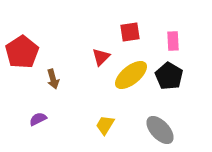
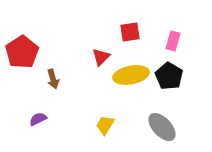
pink rectangle: rotated 18 degrees clockwise
yellow ellipse: rotated 28 degrees clockwise
gray ellipse: moved 2 px right, 3 px up
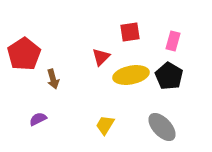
red pentagon: moved 2 px right, 2 px down
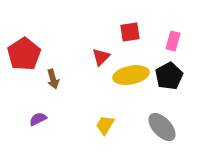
black pentagon: rotated 12 degrees clockwise
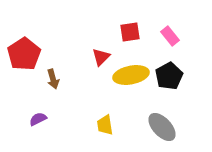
pink rectangle: moved 3 px left, 5 px up; rotated 54 degrees counterclockwise
yellow trapezoid: rotated 40 degrees counterclockwise
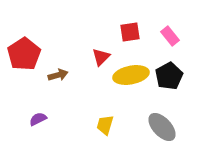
brown arrow: moved 5 px right, 4 px up; rotated 90 degrees counterclockwise
yellow trapezoid: rotated 25 degrees clockwise
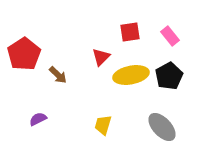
brown arrow: rotated 60 degrees clockwise
yellow trapezoid: moved 2 px left
